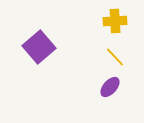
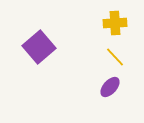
yellow cross: moved 2 px down
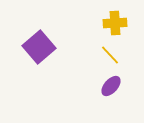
yellow line: moved 5 px left, 2 px up
purple ellipse: moved 1 px right, 1 px up
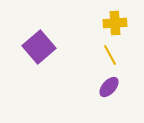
yellow line: rotated 15 degrees clockwise
purple ellipse: moved 2 px left, 1 px down
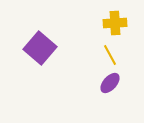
purple square: moved 1 px right, 1 px down; rotated 8 degrees counterclockwise
purple ellipse: moved 1 px right, 4 px up
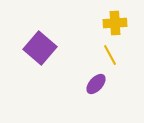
purple ellipse: moved 14 px left, 1 px down
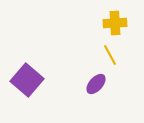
purple square: moved 13 px left, 32 px down
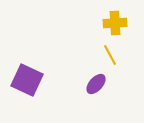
purple square: rotated 16 degrees counterclockwise
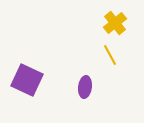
yellow cross: rotated 35 degrees counterclockwise
purple ellipse: moved 11 px left, 3 px down; rotated 35 degrees counterclockwise
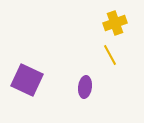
yellow cross: rotated 20 degrees clockwise
